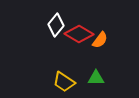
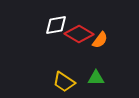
white diamond: rotated 40 degrees clockwise
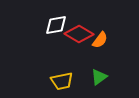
green triangle: moved 3 px right, 1 px up; rotated 36 degrees counterclockwise
yellow trapezoid: moved 2 px left, 1 px up; rotated 45 degrees counterclockwise
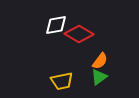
orange semicircle: moved 21 px down
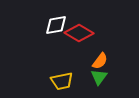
red diamond: moved 1 px up
green triangle: rotated 18 degrees counterclockwise
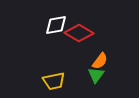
green triangle: moved 3 px left, 2 px up
yellow trapezoid: moved 8 px left
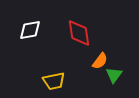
white diamond: moved 26 px left, 5 px down
red diamond: rotated 52 degrees clockwise
green triangle: moved 18 px right
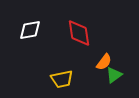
orange semicircle: moved 4 px right, 1 px down
green triangle: rotated 18 degrees clockwise
yellow trapezoid: moved 8 px right, 2 px up
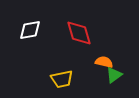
red diamond: rotated 8 degrees counterclockwise
orange semicircle: rotated 114 degrees counterclockwise
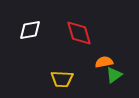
orange semicircle: rotated 24 degrees counterclockwise
yellow trapezoid: rotated 15 degrees clockwise
